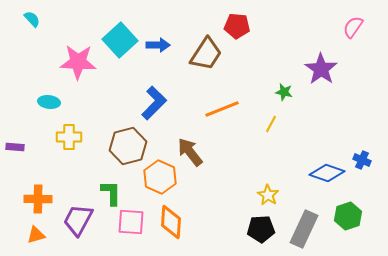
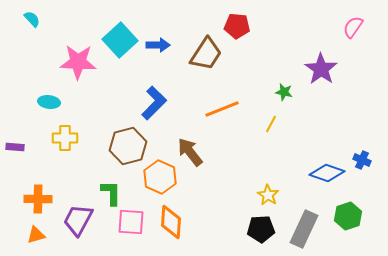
yellow cross: moved 4 px left, 1 px down
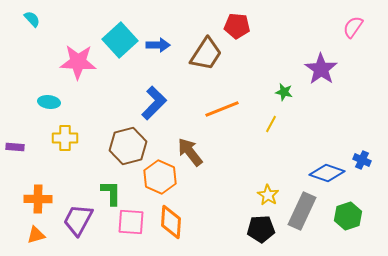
gray rectangle: moved 2 px left, 18 px up
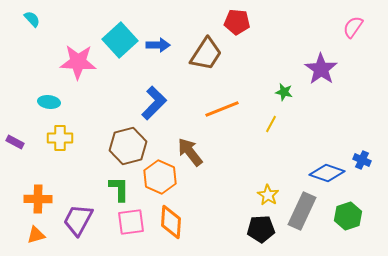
red pentagon: moved 4 px up
yellow cross: moved 5 px left
purple rectangle: moved 5 px up; rotated 24 degrees clockwise
green L-shape: moved 8 px right, 4 px up
pink square: rotated 12 degrees counterclockwise
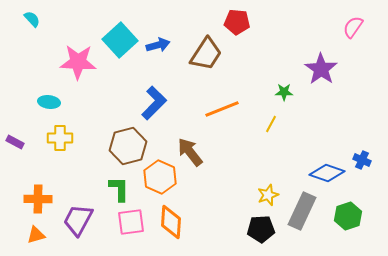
blue arrow: rotated 15 degrees counterclockwise
green star: rotated 12 degrees counterclockwise
yellow star: rotated 20 degrees clockwise
